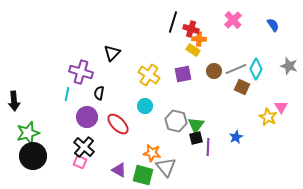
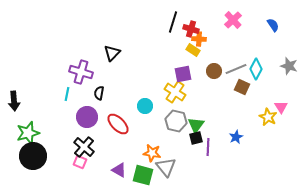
yellow cross: moved 26 px right, 17 px down
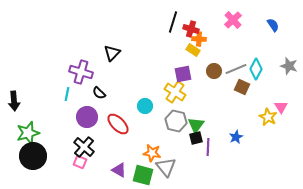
black semicircle: rotated 56 degrees counterclockwise
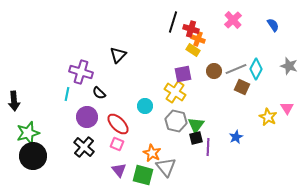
orange cross: moved 1 px left; rotated 16 degrees clockwise
black triangle: moved 6 px right, 2 px down
pink triangle: moved 6 px right, 1 px down
orange star: rotated 18 degrees clockwise
pink square: moved 37 px right, 18 px up
purple triangle: rotated 21 degrees clockwise
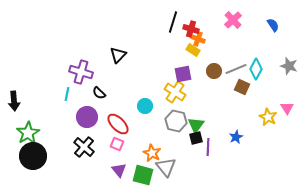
green star: rotated 15 degrees counterclockwise
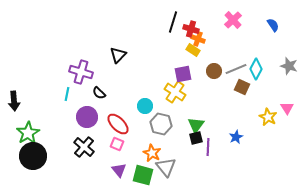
gray hexagon: moved 15 px left, 3 px down
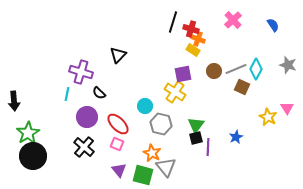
gray star: moved 1 px left, 1 px up
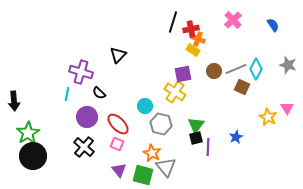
red cross: rotated 28 degrees counterclockwise
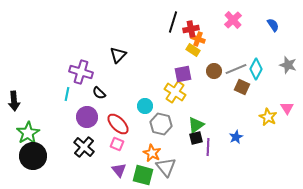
green triangle: rotated 18 degrees clockwise
